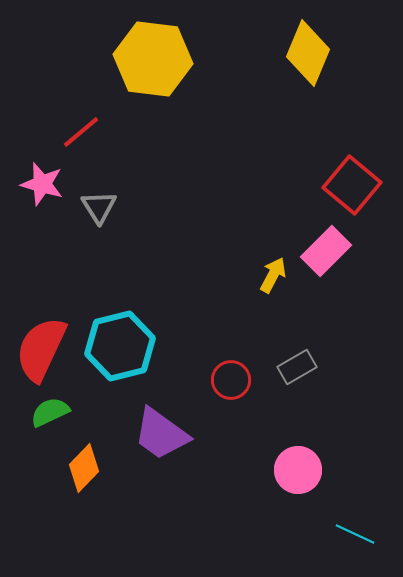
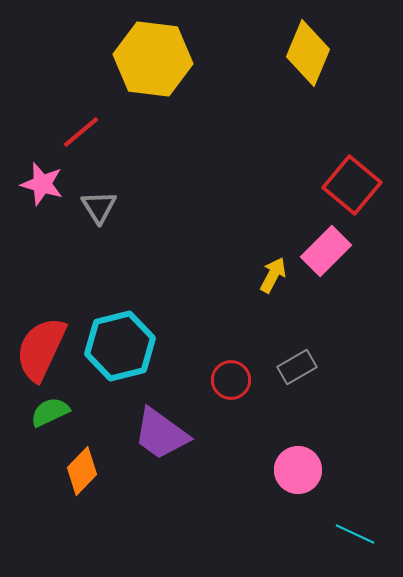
orange diamond: moved 2 px left, 3 px down
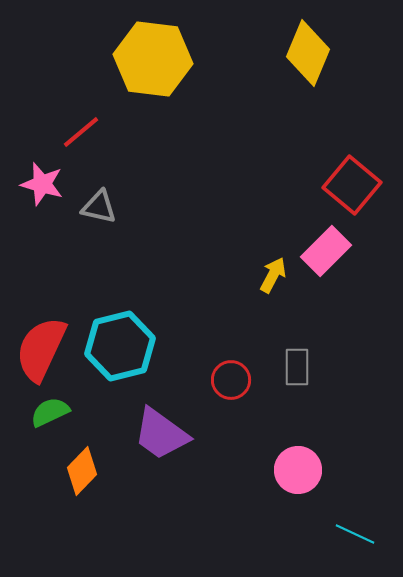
gray triangle: rotated 45 degrees counterclockwise
gray rectangle: rotated 60 degrees counterclockwise
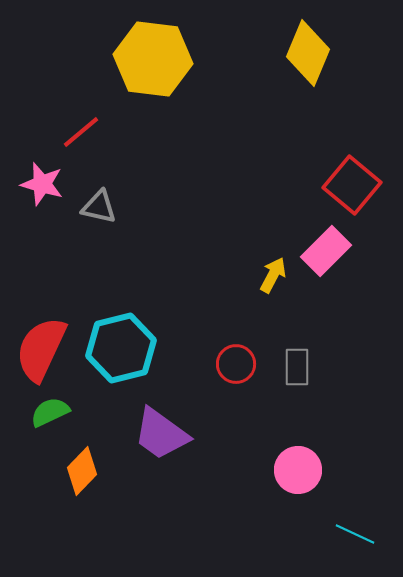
cyan hexagon: moved 1 px right, 2 px down
red circle: moved 5 px right, 16 px up
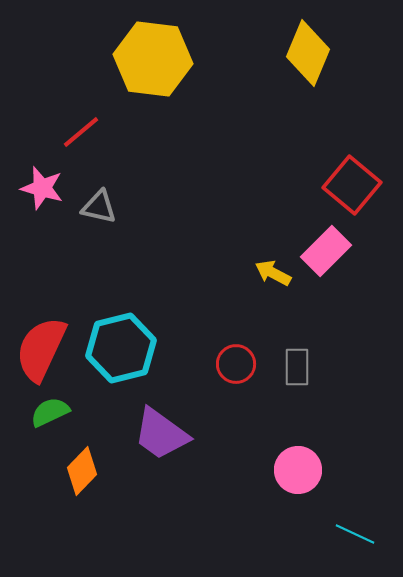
pink star: moved 4 px down
yellow arrow: moved 2 px up; rotated 90 degrees counterclockwise
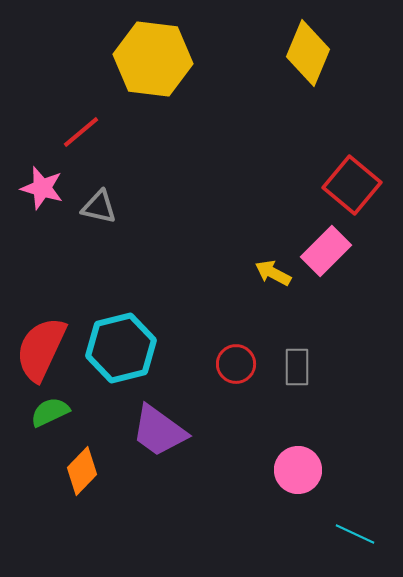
purple trapezoid: moved 2 px left, 3 px up
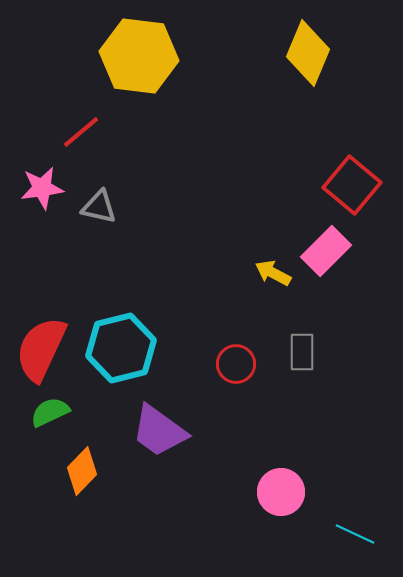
yellow hexagon: moved 14 px left, 3 px up
pink star: rotated 24 degrees counterclockwise
gray rectangle: moved 5 px right, 15 px up
pink circle: moved 17 px left, 22 px down
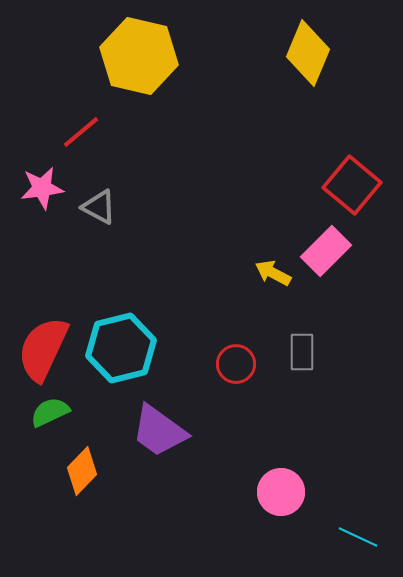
yellow hexagon: rotated 6 degrees clockwise
gray triangle: rotated 15 degrees clockwise
red semicircle: moved 2 px right
cyan line: moved 3 px right, 3 px down
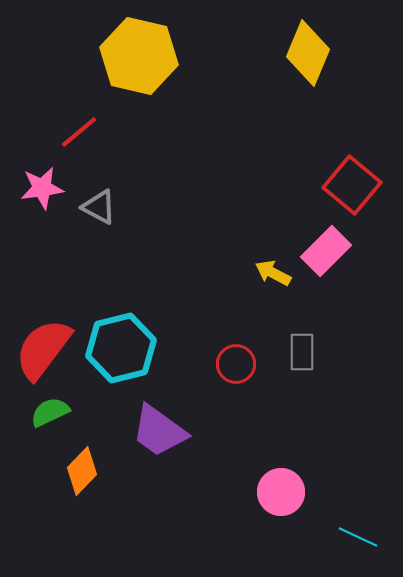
red line: moved 2 px left
red semicircle: rotated 12 degrees clockwise
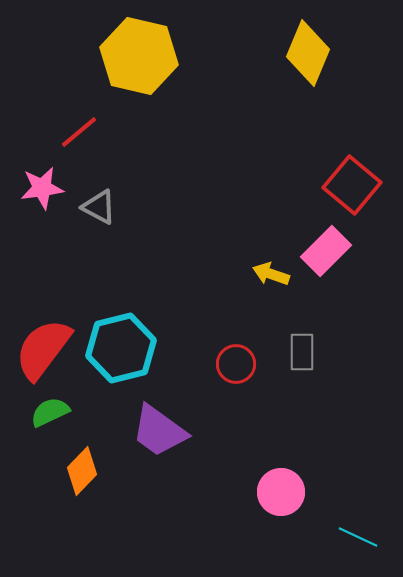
yellow arrow: moved 2 px left, 1 px down; rotated 9 degrees counterclockwise
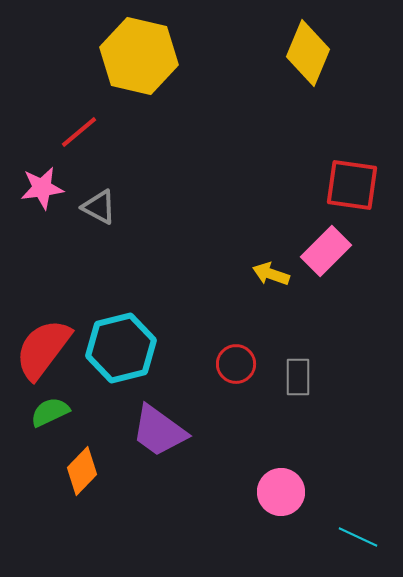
red square: rotated 32 degrees counterclockwise
gray rectangle: moved 4 px left, 25 px down
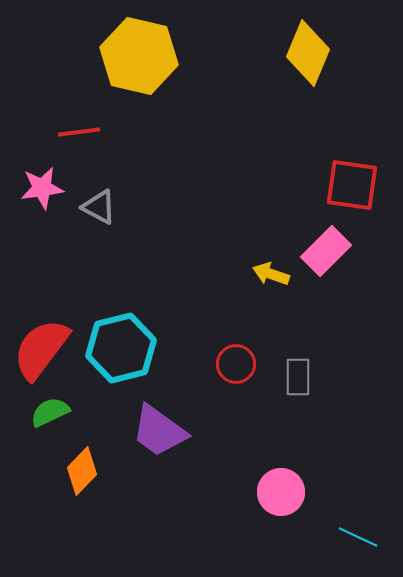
red line: rotated 33 degrees clockwise
red semicircle: moved 2 px left
